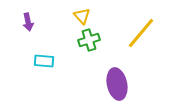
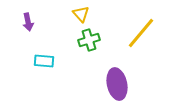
yellow triangle: moved 1 px left, 2 px up
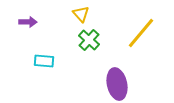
purple arrow: rotated 78 degrees counterclockwise
green cross: rotated 30 degrees counterclockwise
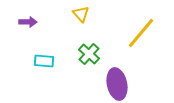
green cross: moved 14 px down
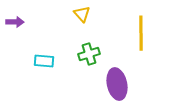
yellow triangle: moved 1 px right
purple arrow: moved 13 px left
yellow line: rotated 40 degrees counterclockwise
green cross: rotated 30 degrees clockwise
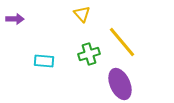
purple arrow: moved 3 px up
yellow line: moved 19 px left, 9 px down; rotated 40 degrees counterclockwise
purple ellipse: moved 3 px right; rotated 12 degrees counterclockwise
